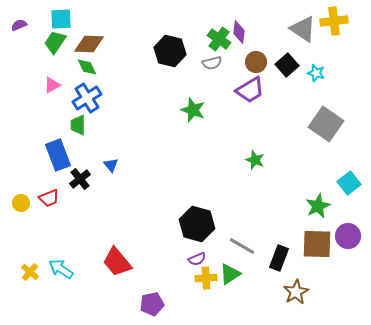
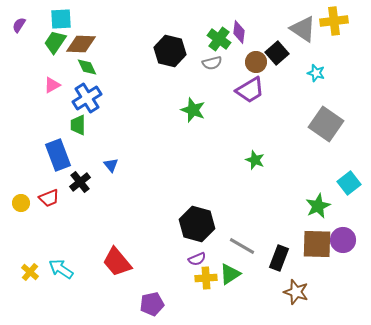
purple semicircle at (19, 25): rotated 35 degrees counterclockwise
brown diamond at (89, 44): moved 8 px left
black square at (287, 65): moved 10 px left, 12 px up
black cross at (80, 179): moved 3 px down
purple circle at (348, 236): moved 5 px left, 4 px down
brown star at (296, 292): rotated 25 degrees counterclockwise
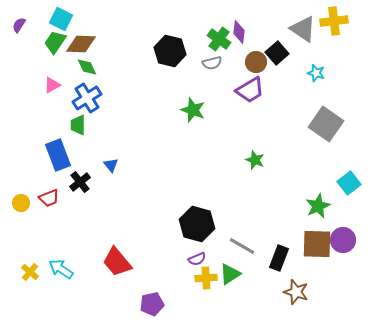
cyan square at (61, 19): rotated 30 degrees clockwise
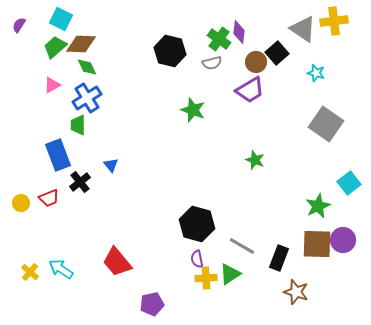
green trapezoid at (55, 42): moved 5 px down; rotated 15 degrees clockwise
purple semicircle at (197, 259): rotated 102 degrees clockwise
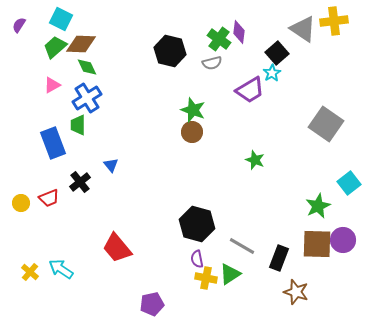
brown circle at (256, 62): moved 64 px left, 70 px down
cyan star at (316, 73): moved 44 px left; rotated 24 degrees clockwise
blue rectangle at (58, 155): moved 5 px left, 12 px up
red trapezoid at (117, 262): moved 14 px up
yellow cross at (206, 278): rotated 15 degrees clockwise
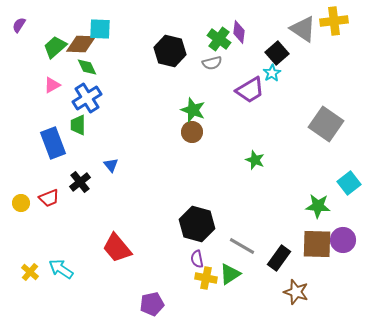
cyan square at (61, 19): moved 39 px right, 10 px down; rotated 25 degrees counterclockwise
green star at (318, 206): rotated 30 degrees clockwise
black rectangle at (279, 258): rotated 15 degrees clockwise
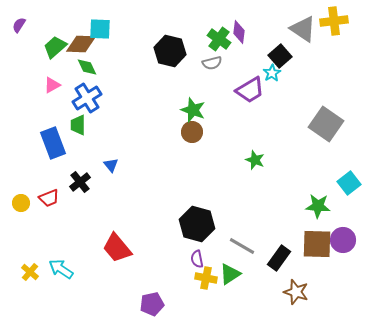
black square at (277, 53): moved 3 px right, 3 px down
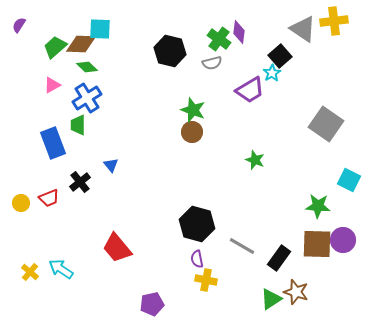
green diamond at (87, 67): rotated 20 degrees counterclockwise
cyan square at (349, 183): moved 3 px up; rotated 25 degrees counterclockwise
green triangle at (230, 274): moved 41 px right, 25 px down
yellow cross at (206, 278): moved 2 px down
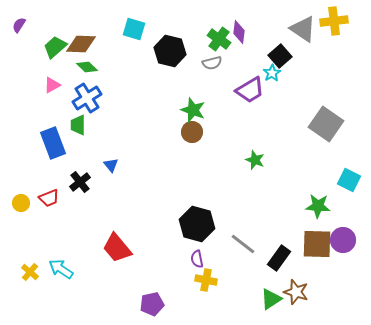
cyan square at (100, 29): moved 34 px right; rotated 15 degrees clockwise
gray line at (242, 246): moved 1 px right, 2 px up; rotated 8 degrees clockwise
